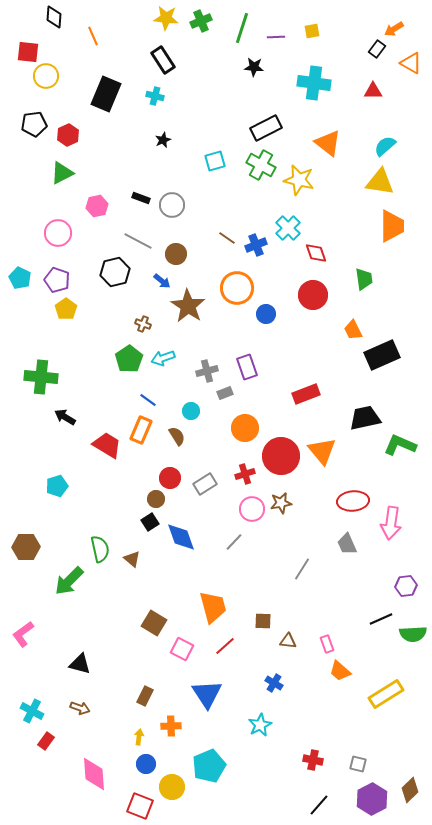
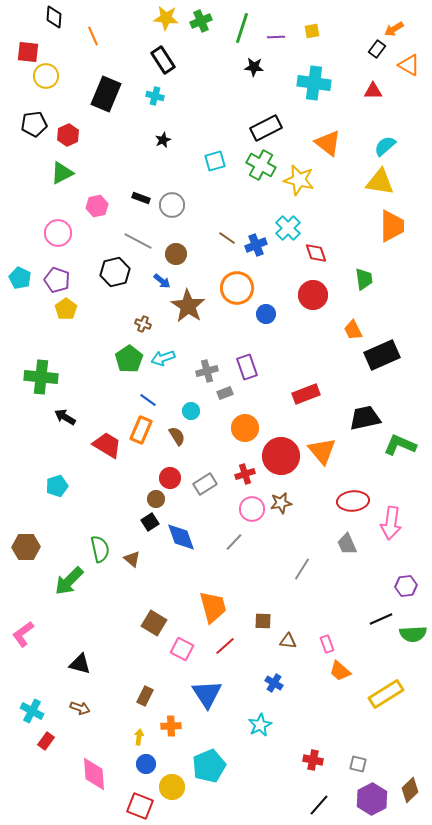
orange triangle at (411, 63): moved 2 px left, 2 px down
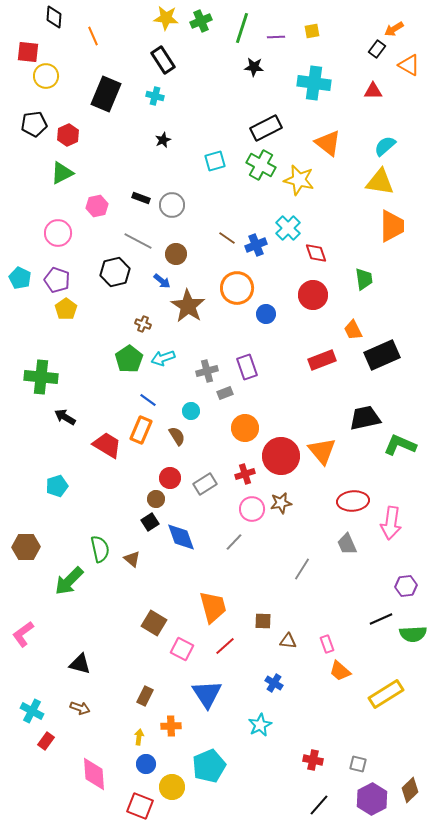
red rectangle at (306, 394): moved 16 px right, 34 px up
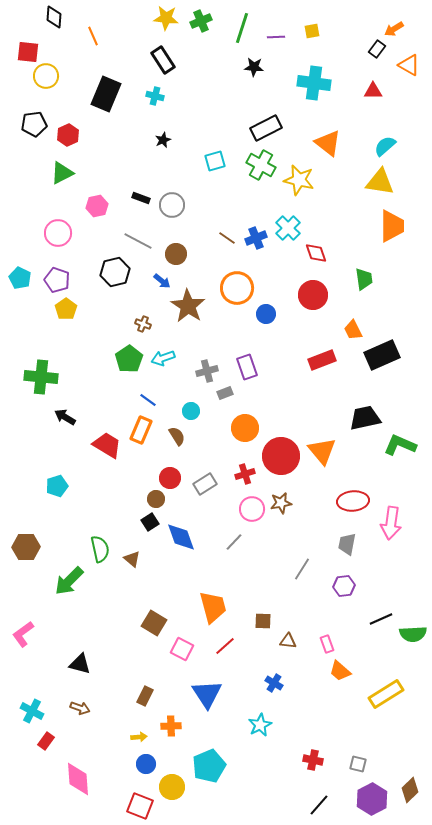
blue cross at (256, 245): moved 7 px up
gray trapezoid at (347, 544): rotated 35 degrees clockwise
purple hexagon at (406, 586): moved 62 px left
yellow arrow at (139, 737): rotated 77 degrees clockwise
pink diamond at (94, 774): moved 16 px left, 5 px down
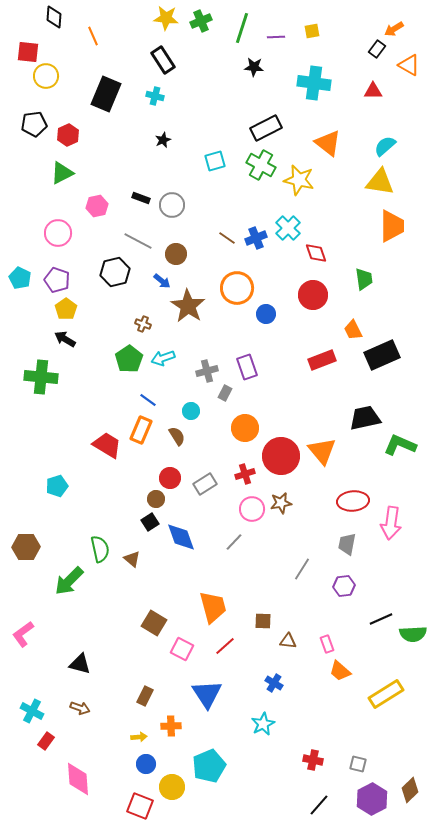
gray rectangle at (225, 393): rotated 42 degrees counterclockwise
black arrow at (65, 417): moved 78 px up
cyan star at (260, 725): moved 3 px right, 1 px up
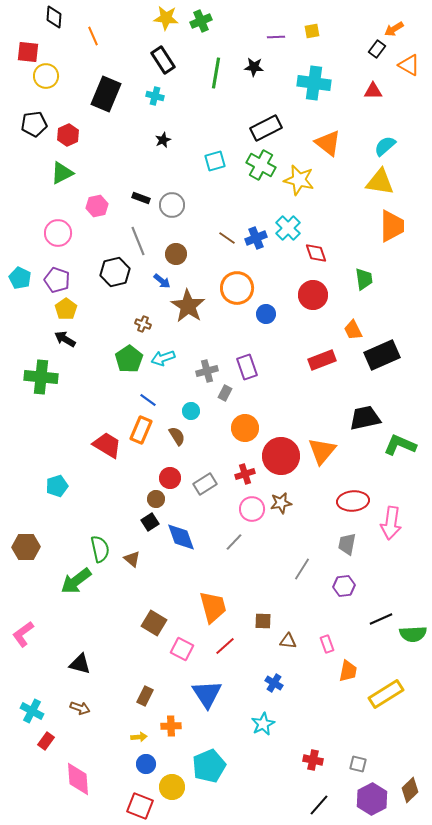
green line at (242, 28): moved 26 px left, 45 px down; rotated 8 degrees counterclockwise
gray line at (138, 241): rotated 40 degrees clockwise
orange triangle at (322, 451): rotated 20 degrees clockwise
green arrow at (69, 581): moved 7 px right; rotated 8 degrees clockwise
orange trapezoid at (340, 671): moved 8 px right; rotated 120 degrees counterclockwise
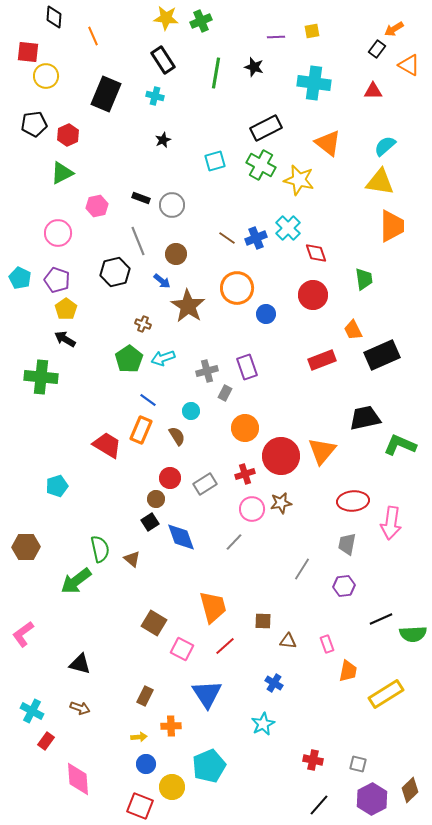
black star at (254, 67): rotated 12 degrees clockwise
